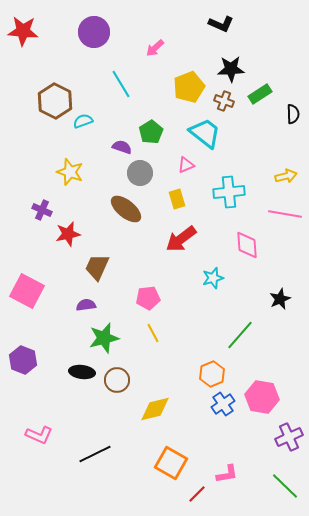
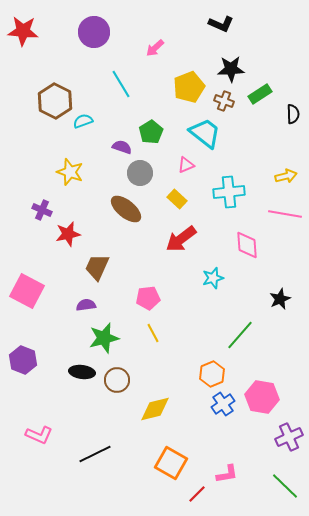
yellow rectangle at (177, 199): rotated 30 degrees counterclockwise
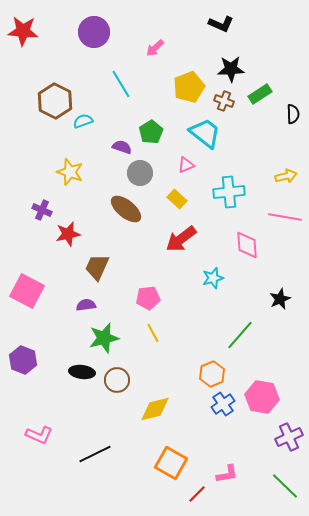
pink line at (285, 214): moved 3 px down
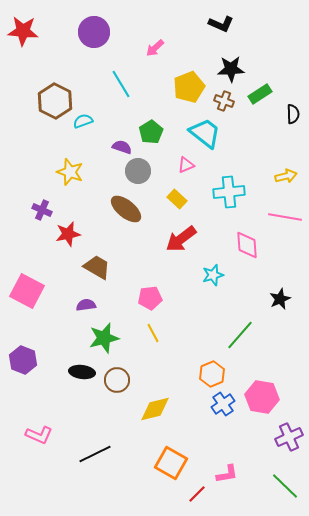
gray circle at (140, 173): moved 2 px left, 2 px up
brown trapezoid at (97, 267): rotated 96 degrees clockwise
cyan star at (213, 278): moved 3 px up
pink pentagon at (148, 298): moved 2 px right
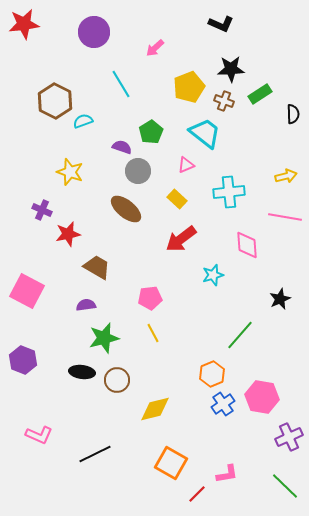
red star at (23, 31): moved 1 px right, 7 px up; rotated 12 degrees counterclockwise
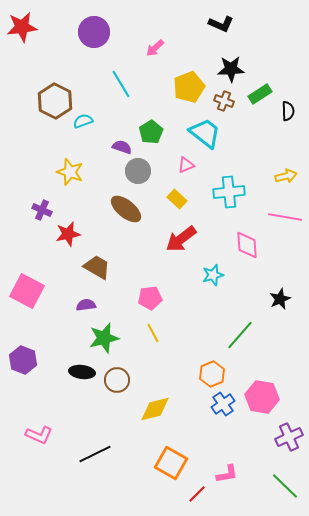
red star at (24, 24): moved 2 px left, 3 px down
black semicircle at (293, 114): moved 5 px left, 3 px up
